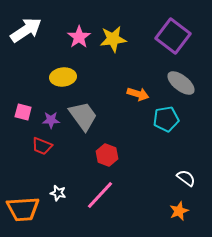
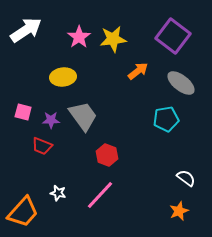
orange arrow: moved 23 px up; rotated 55 degrees counterclockwise
orange trapezoid: moved 3 px down; rotated 44 degrees counterclockwise
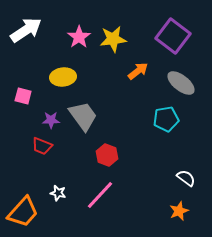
pink square: moved 16 px up
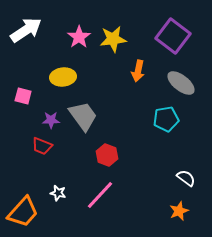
orange arrow: rotated 140 degrees clockwise
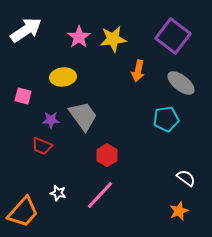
red hexagon: rotated 10 degrees clockwise
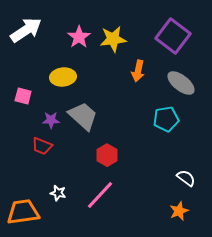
gray trapezoid: rotated 12 degrees counterclockwise
orange trapezoid: rotated 140 degrees counterclockwise
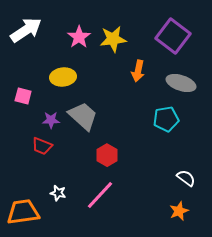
gray ellipse: rotated 20 degrees counterclockwise
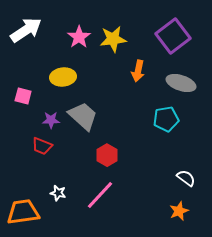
purple square: rotated 16 degrees clockwise
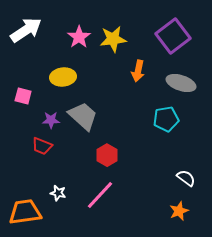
orange trapezoid: moved 2 px right
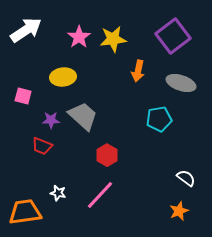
cyan pentagon: moved 7 px left
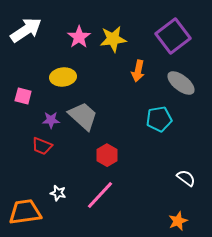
gray ellipse: rotated 20 degrees clockwise
orange star: moved 1 px left, 10 px down
